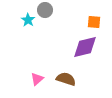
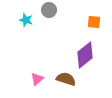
gray circle: moved 4 px right
cyan star: moved 2 px left; rotated 16 degrees counterclockwise
purple diamond: moved 8 px down; rotated 24 degrees counterclockwise
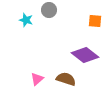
orange square: moved 1 px right, 1 px up
purple diamond: rotated 76 degrees clockwise
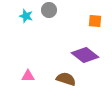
cyan star: moved 4 px up
pink triangle: moved 9 px left, 3 px up; rotated 40 degrees clockwise
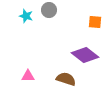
orange square: moved 1 px down
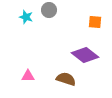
cyan star: moved 1 px down
